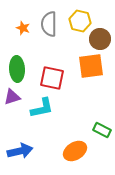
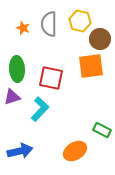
red square: moved 1 px left
cyan L-shape: moved 2 px left, 1 px down; rotated 35 degrees counterclockwise
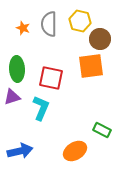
cyan L-shape: moved 1 px right, 1 px up; rotated 20 degrees counterclockwise
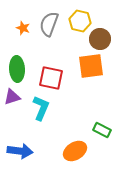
gray semicircle: rotated 20 degrees clockwise
blue arrow: rotated 20 degrees clockwise
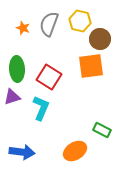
red square: moved 2 px left, 1 px up; rotated 20 degrees clockwise
blue arrow: moved 2 px right, 1 px down
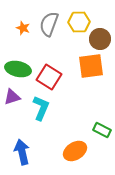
yellow hexagon: moved 1 px left, 1 px down; rotated 15 degrees counterclockwise
green ellipse: moved 1 px right; rotated 75 degrees counterclockwise
blue arrow: rotated 110 degrees counterclockwise
